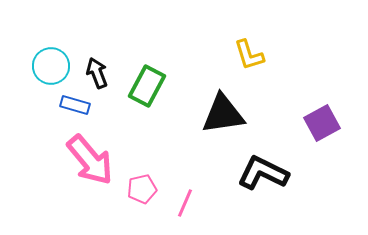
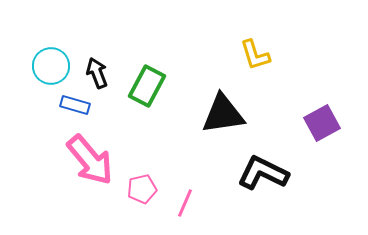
yellow L-shape: moved 6 px right
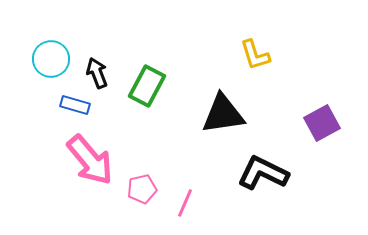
cyan circle: moved 7 px up
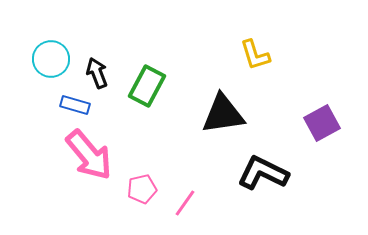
pink arrow: moved 1 px left, 5 px up
pink line: rotated 12 degrees clockwise
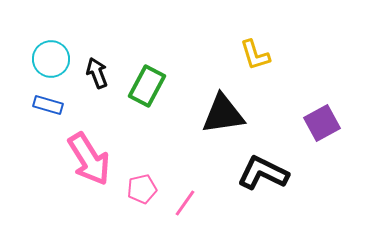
blue rectangle: moved 27 px left
pink arrow: moved 4 px down; rotated 8 degrees clockwise
